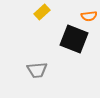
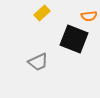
yellow rectangle: moved 1 px down
gray trapezoid: moved 1 px right, 8 px up; rotated 20 degrees counterclockwise
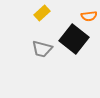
black square: rotated 16 degrees clockwise
gray trapezoid: moved 4 px right, 13 px up; rotated 40 degrees clockwise
